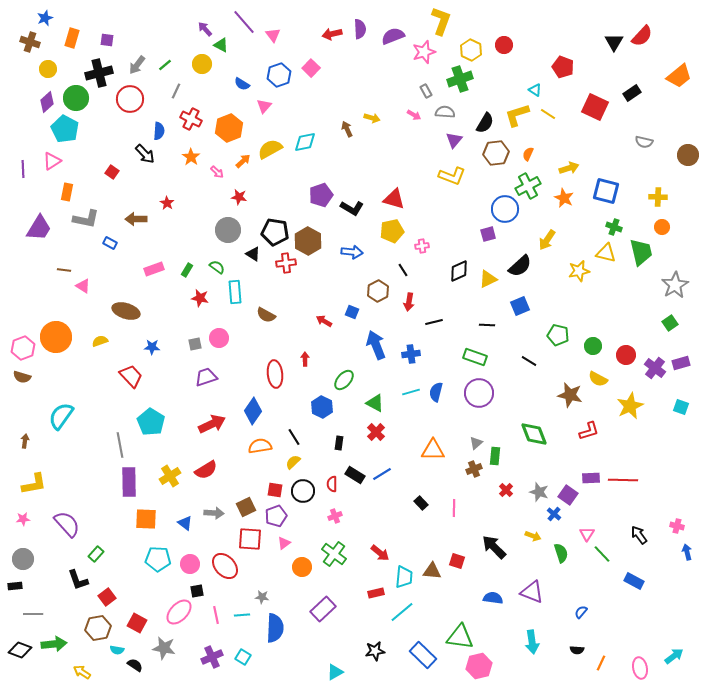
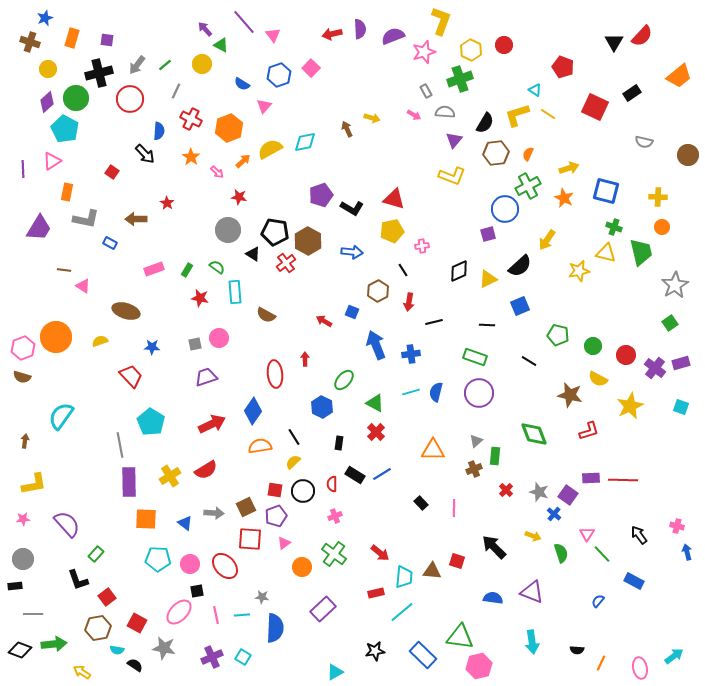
red cross at (286, 263): rotated 30 degrees counterclockwise
gray triangle at (476, 443): moved 2 px up
blue semicircle at (581, 612): moved 17 px right, 11 px up
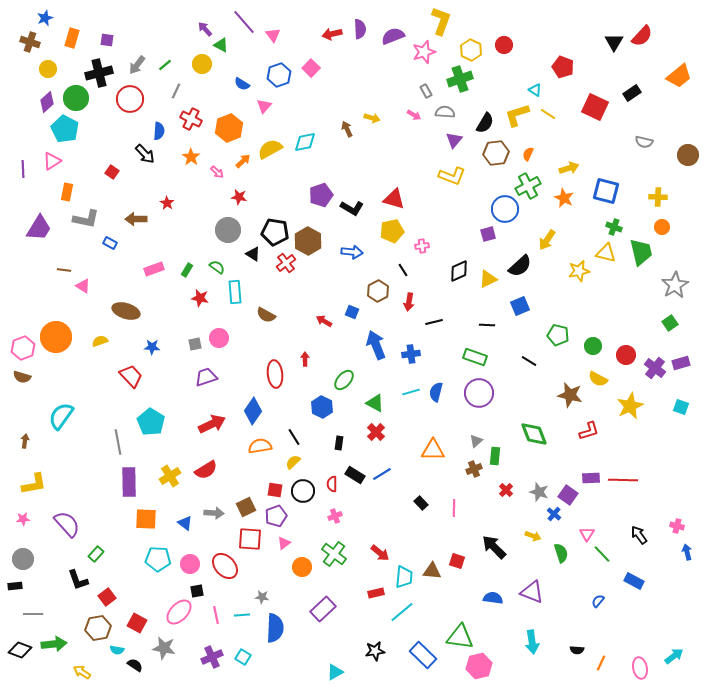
gray line at (120, 445): moved 2 px left, 3 px up
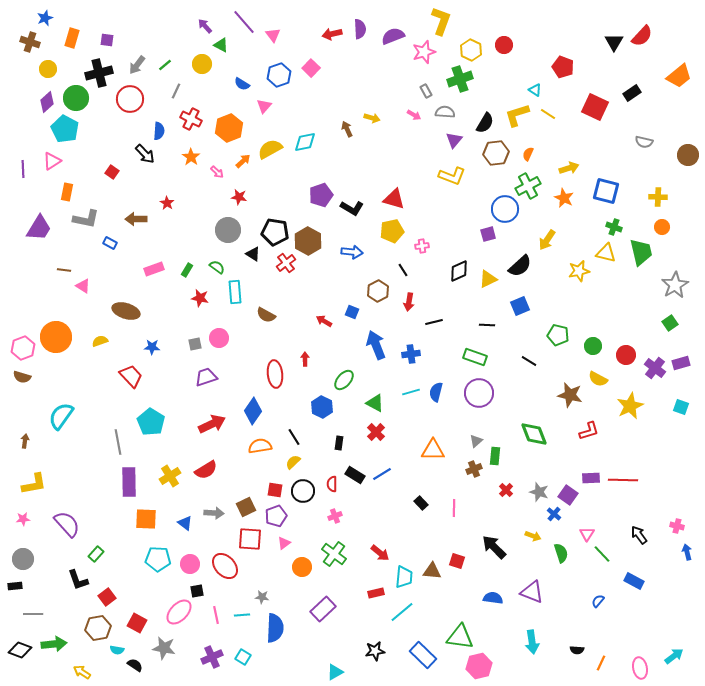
purple arrow at (205, 29): moved 3 px up
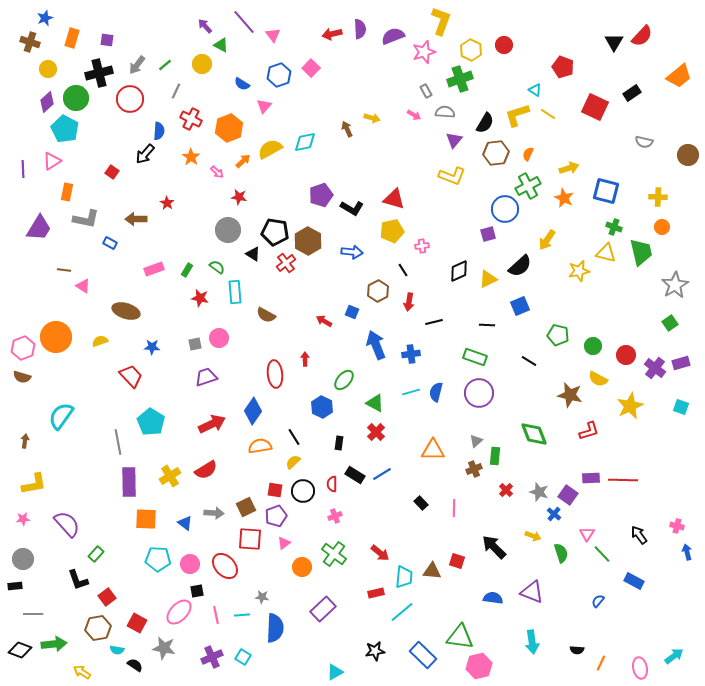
black arrow at (145, 154): rotated 85 degrees clockwise
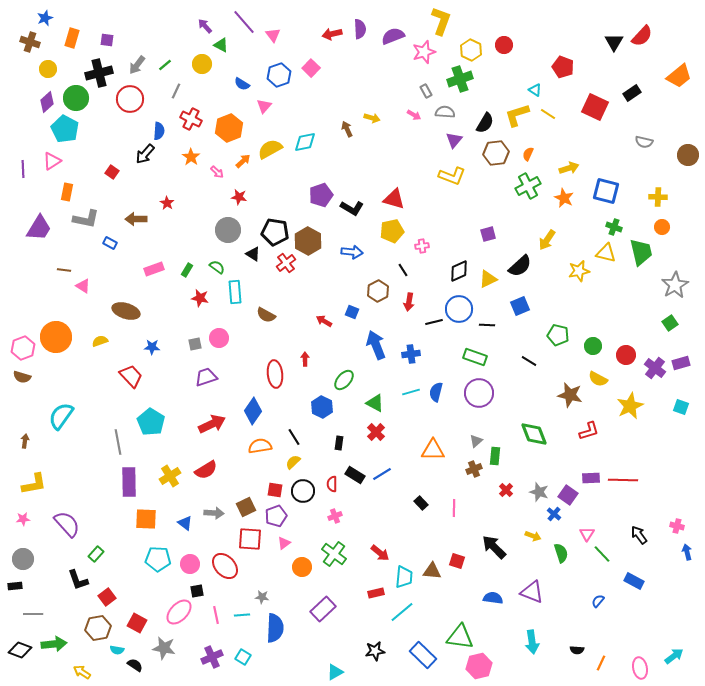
blue circle at (505, 209): moved 46 px left, 100 px down
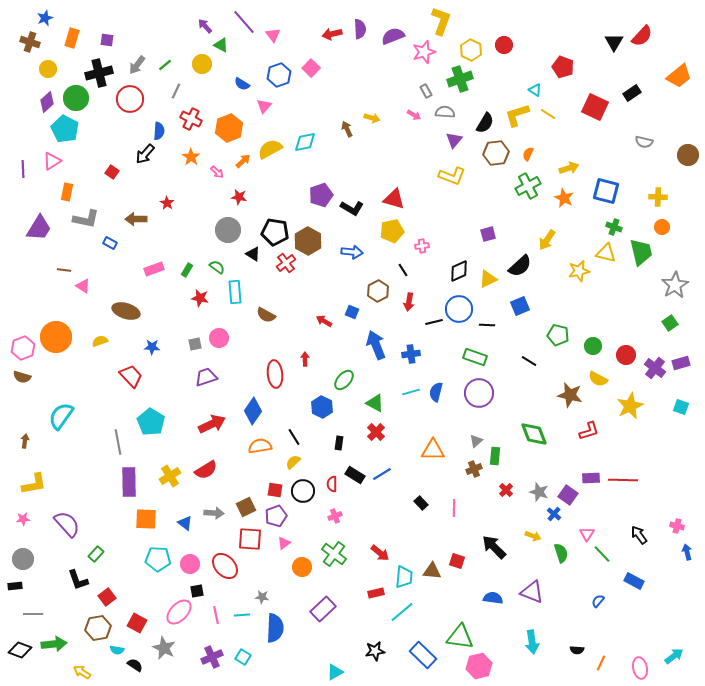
gray star at (164, 648): rotated 15 degrees clockwise
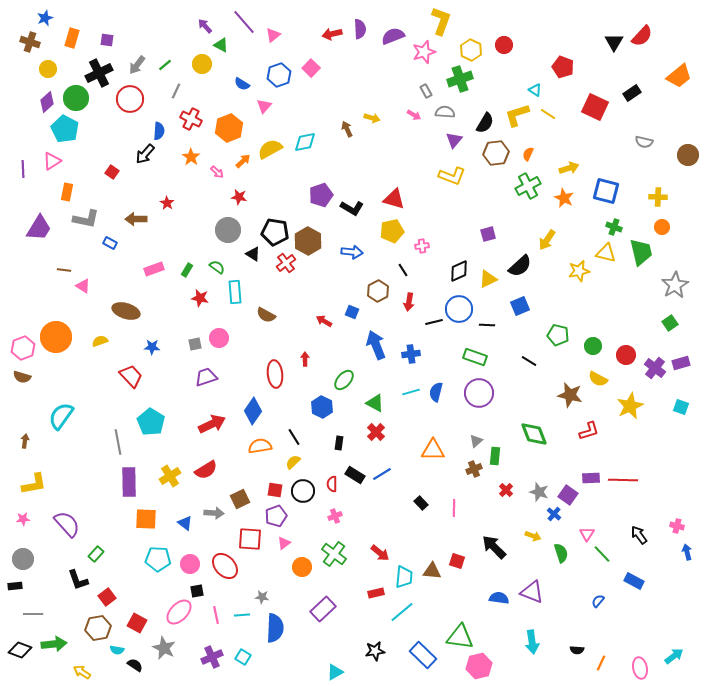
pink triangle at (273, 35): rotated 28 degrees clockwise
black cross at (99, 73): rotated 12 degrees counterclockwise
brown square at (246, 507): moved 6 px left, 8 px up
blue semicircle at (493, 598): moved 6 px right
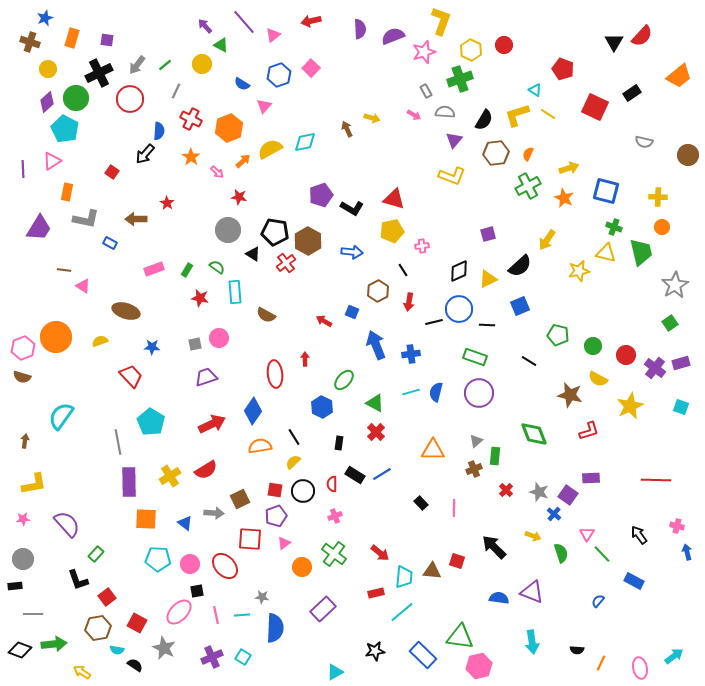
red arrow at (332, 34): moved 21 px left, 13 px up
red pentagon at (563, 67): moved 2 px down
black semicircle at (485, 123): moved 1 px left, 3 px up
red line at (623, 480): moved 33 px right
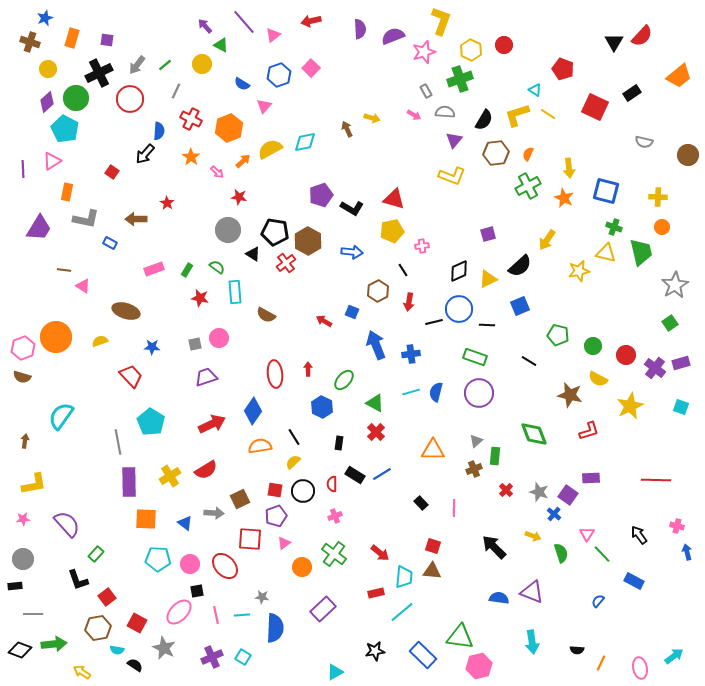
yellow arrow at (569, 168): rotated 102 degrees clockwise
red arrow at (305, 359): moved 3 px right, 10 px down
red square at (457, 561): moved 24 px left, 15 px up
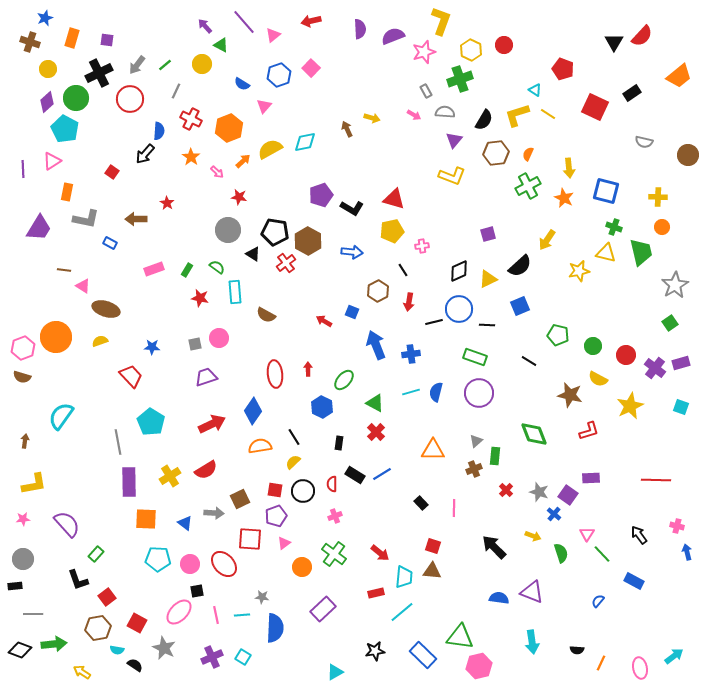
brown ellipse at (126, 311): moved 20 px left, 2 px up
red ellipse at (225, 566): moved 1 px left, 2 px up
